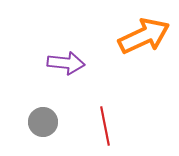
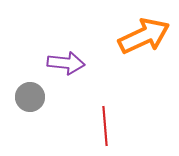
gray circle: moved 13 px left, 25 px up
red line: rotated 6 degrees clockwise
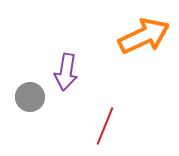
purple arrow: moved 9 px down; rotated 93 degrees clockwise
red line: rotated 27 degrees clockwise
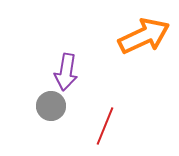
gray circle: moved 21 px right, 9 px down
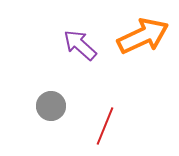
orange arrow: moved 1 px left
purple arrow: moved 14 px right, 27 px up; rotated 123 degrees clockwise
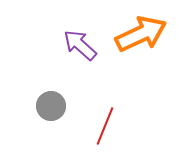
orange arrow: moved 2 px left, 2 px up
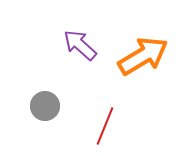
orange arrow: moved 2 px right, 22 px down; rotated 6 degrees counterclockwise
gray circle: moved 6 px left
